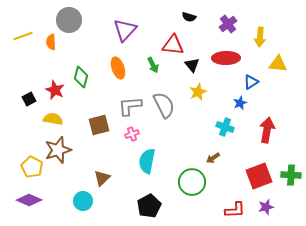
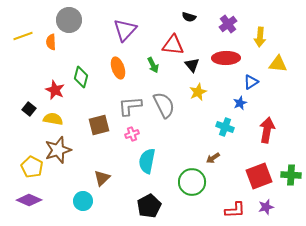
black square: moved 10 px down; rotated 24 degrees counterclockwise
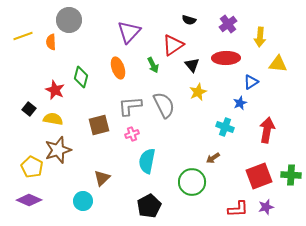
black semicircle: moved 3 px down
purple triangle: moved 4 px right, 2 px down
red triangle: rotated 40 degrees counterclockwise
red L-shape: moved 3 px right, 1 px up
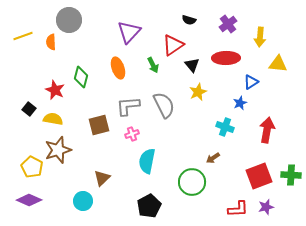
gray L-shape: moved 2 px left
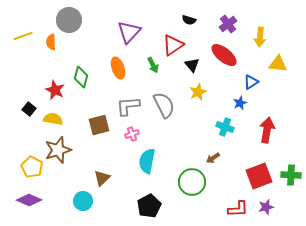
red ellipse: moved 2 px left, 3 px up; rotated 40 degrees clockwise
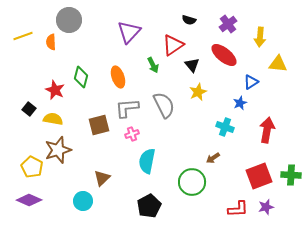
orange ellipse: moved 9 px down
gray L-shape: moved 1 px left, 2 px down
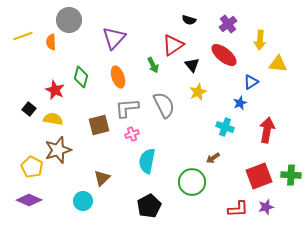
purple triangle: moved 15 px left, 6 px down
yellow arrow: moved 3 px down
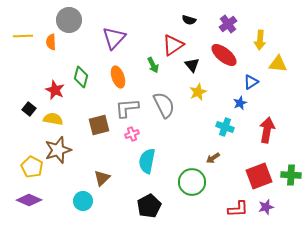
yellow line: rotated 18 degrees clockwise
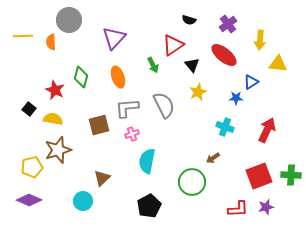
blue star: moved 4 px left, 5 px up; rotated 24 degrees clockwise
red arrow: rotated 15 degrees clockwise
yellow pentagon: rotated 30 degrees clockwise
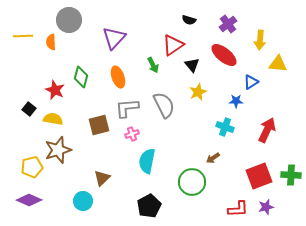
blue star: moved 3 px down
